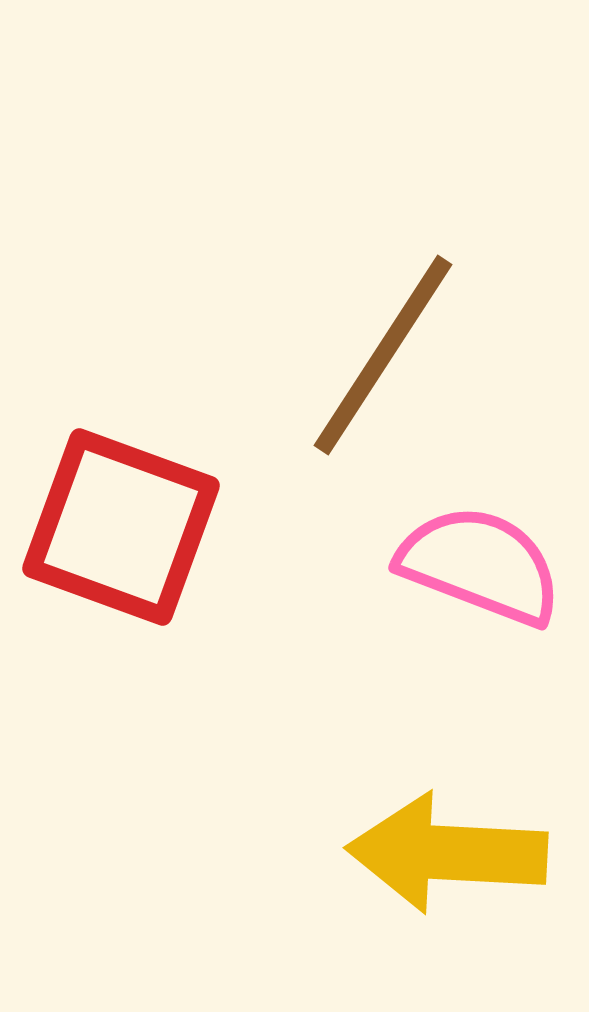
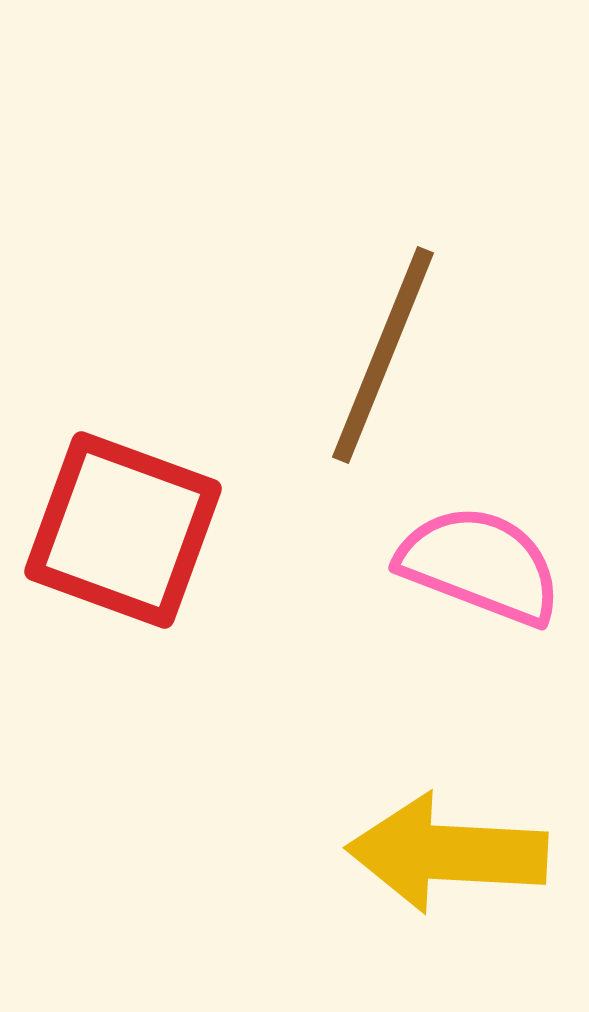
brown line: rotated 11 degrees counterclockwise
red square: moved 2 px right, 3 px down
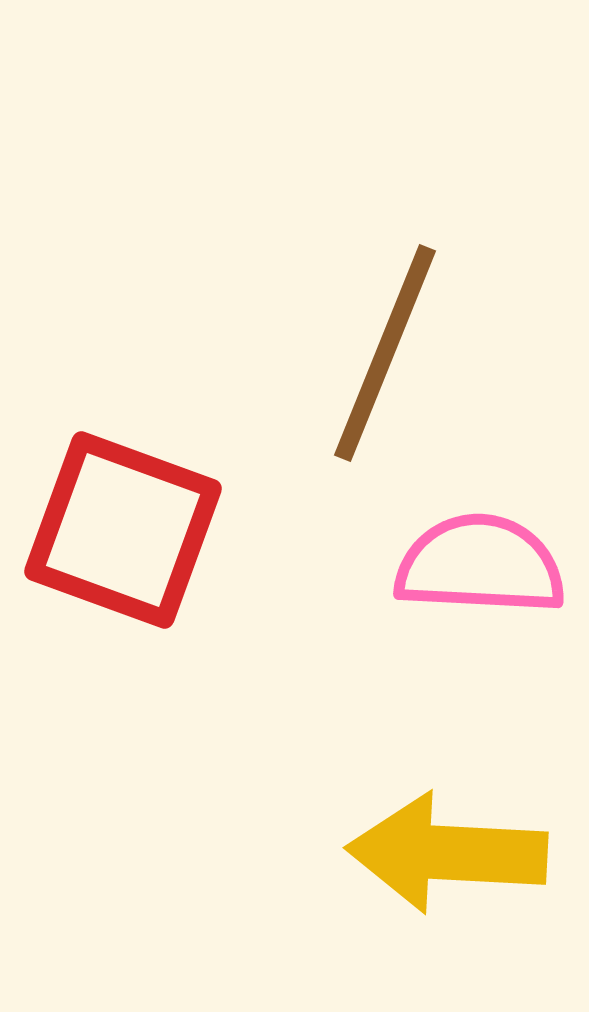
brown line: moved 2 px right, 2 px up
pink semicircle: rotated 18 degrees counterclockwise
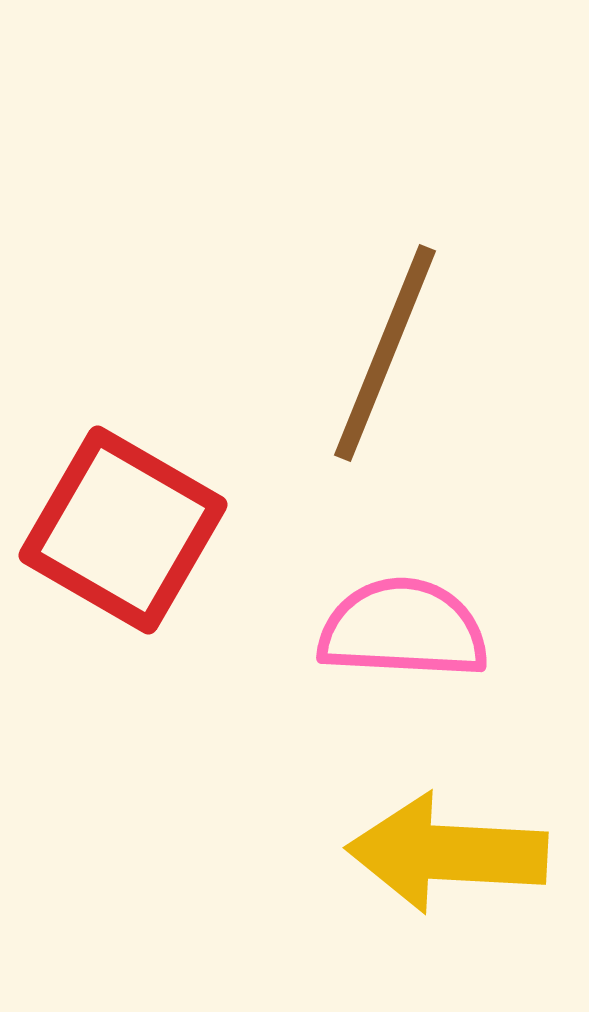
red square: rotated 10 degrees clockwise
pink semicircle: moved 77 px left, 64 px down
